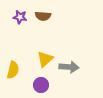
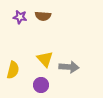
yellow triangle: rotated 30 degrees counterclockwise
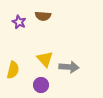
purple star: moved 1 px left, 5 px down; rotated 16 degrees clockwise
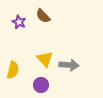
brown semicircle: rotated 42 degrees clockwise
gray arrow: moved 2 px up
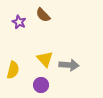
brown semicircle: moved 1 px up
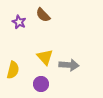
yellow triangle: moved 2 px up
purple circle: moved 1 px up
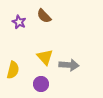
brown semicircle: moved 1 px right, 1 px down
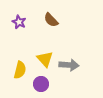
brown semicircle: moved 7 px right, 4 px down
yellow triangle: moved 2 px down
yellow semicircle: moved 7 px right
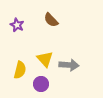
purple star: moved 2 px left, 3 px down
